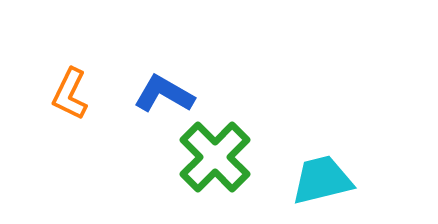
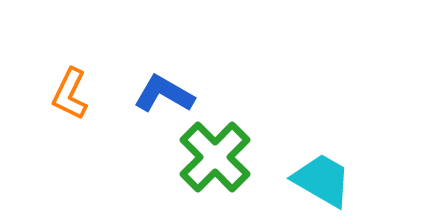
cyan trapezoid: rotated 44 degrees clockwise
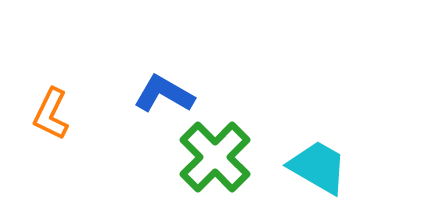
orange L-shape: moved 19 px left, 20 px down
cyan trapezoid: moved 4 px left, 13 px up
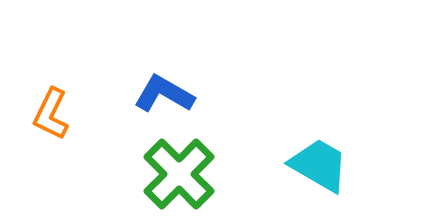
green cross: moved 36 px left, 17 px down
cyan trapezoid: moved 1 px right, 2 px up
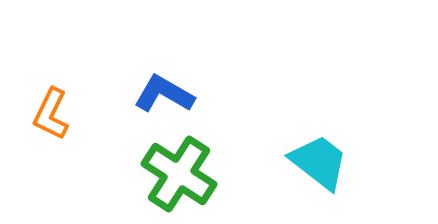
cyan trapezoid: moved 3 px up; rotated 8 degrees clockwise
green cross: rotated 12 degrees counterclockwise
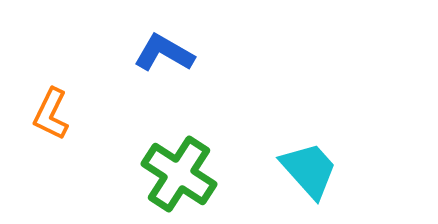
blue L-shape: moved 41 px up
cyan trapezoid: moved 10 px left, 8 px down; rotated 10 degrees clockwise
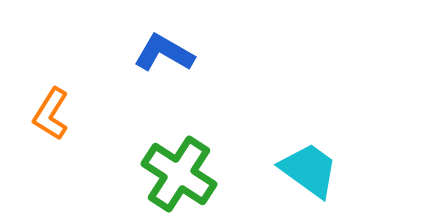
orange L-shape: rotated 6 degrees clockwise
cyan trapezoid: rotated 12 degrees counterclockwise
